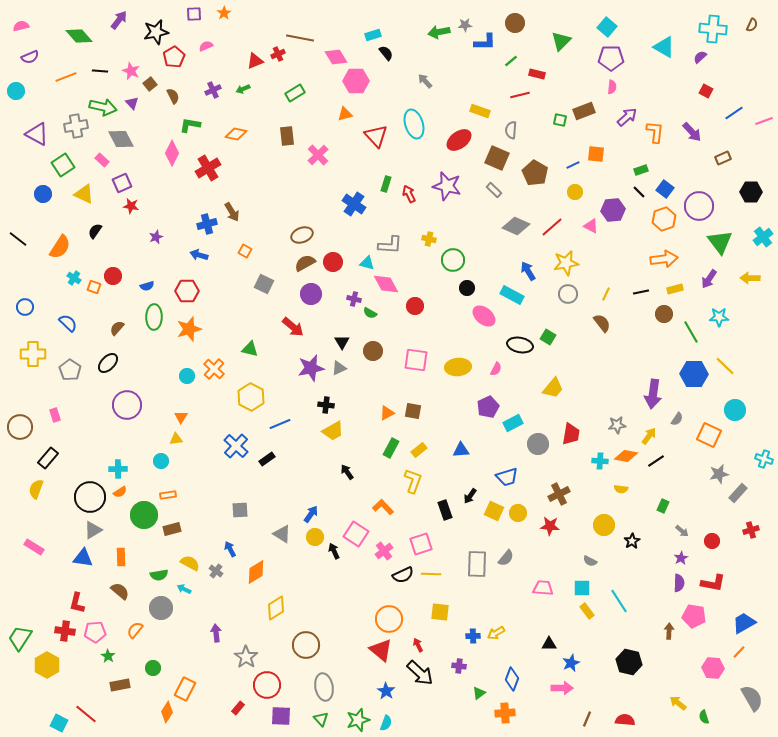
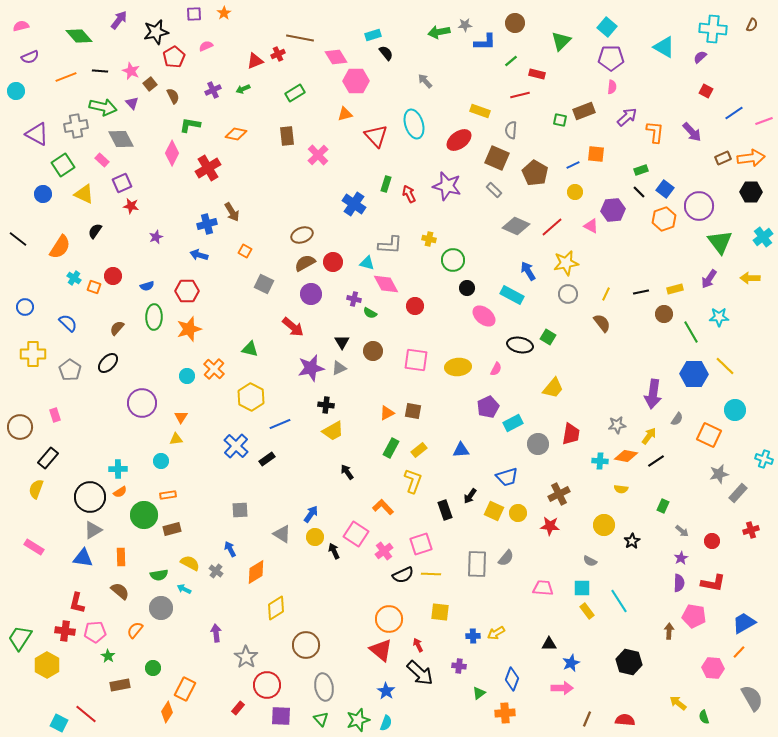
orange arrow at (664, 259): moved 87 px right, 101 px up
purple circle at (127, 405): moved 15 px right, 2 px up
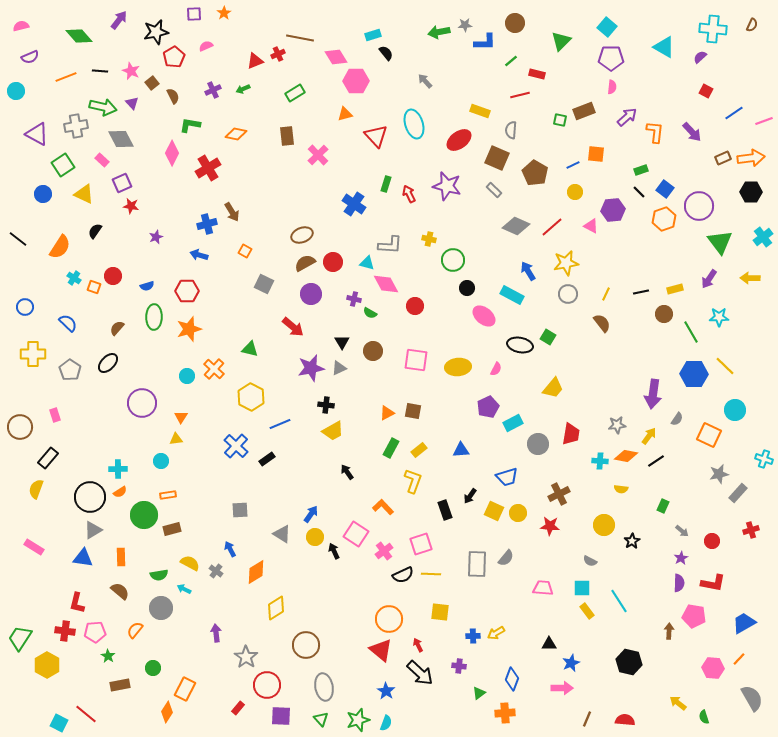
brown square at (150, 84): moved 2 px right, 1 px up
orange line at (739, 652): moved 7 px down
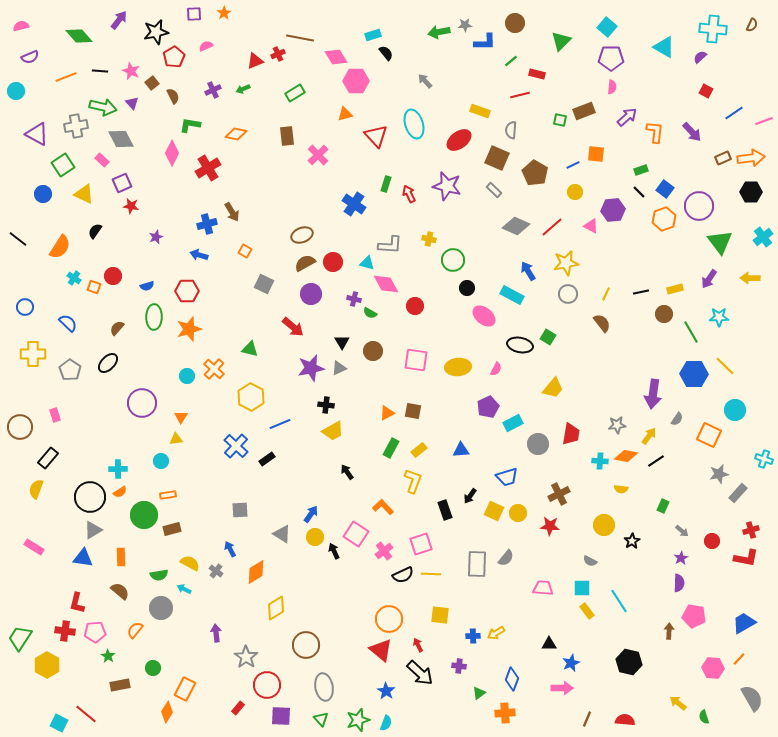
red L-shape at (713, 583): moved 33 px right, 25 px up
yellow square at (440, 612): moved 3 px down
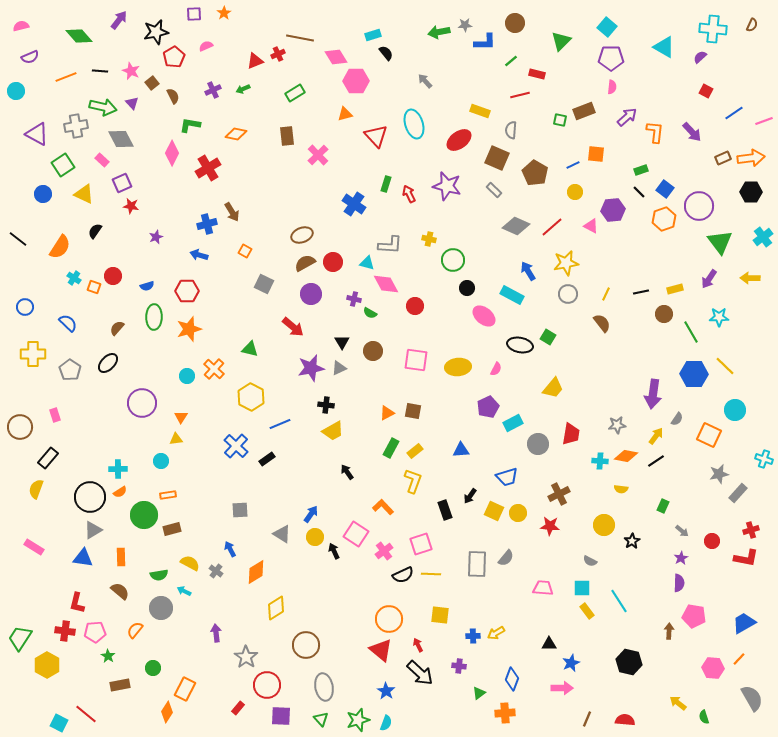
yellow arrow at (649, 436): moved 7 px right
yellow rectangle at (419, 450): moved 4 px left, 1 px down
cyan arrow at (184, 589): moved 2 px down
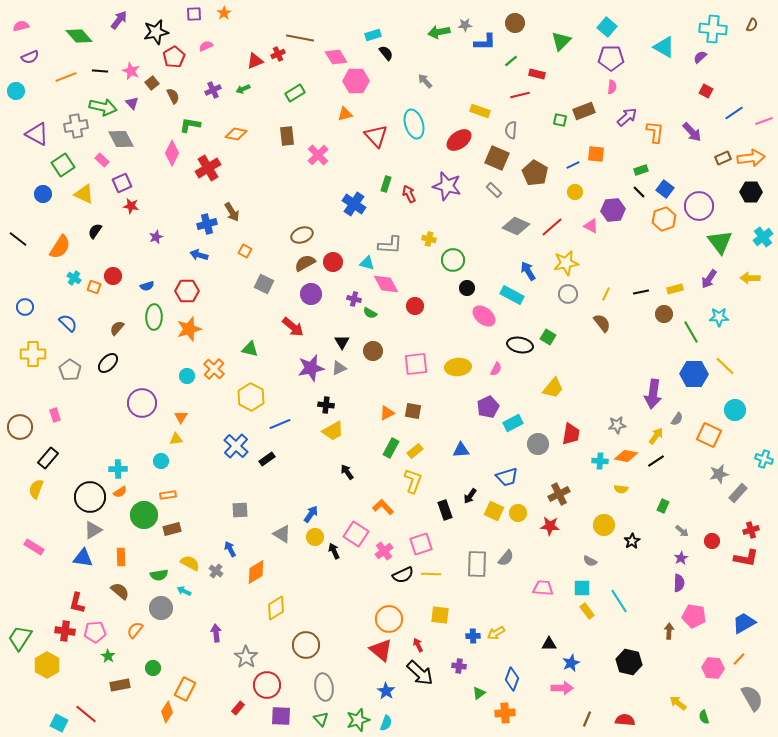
pink square at (416, 360): moved 4 px down; rotated 15 degrees counterclockwise
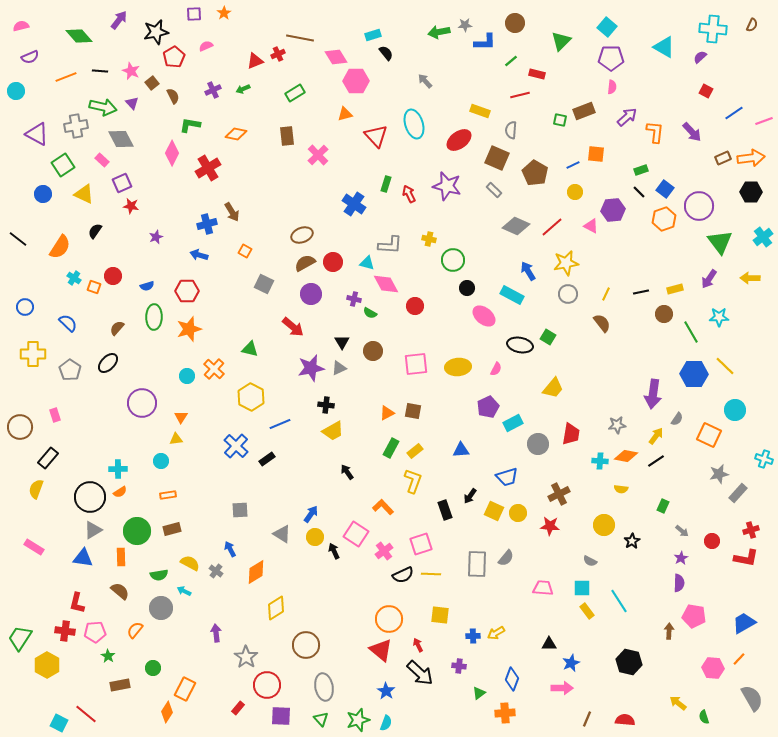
green circle at (144, 515): moved 7 px left, 16 px down
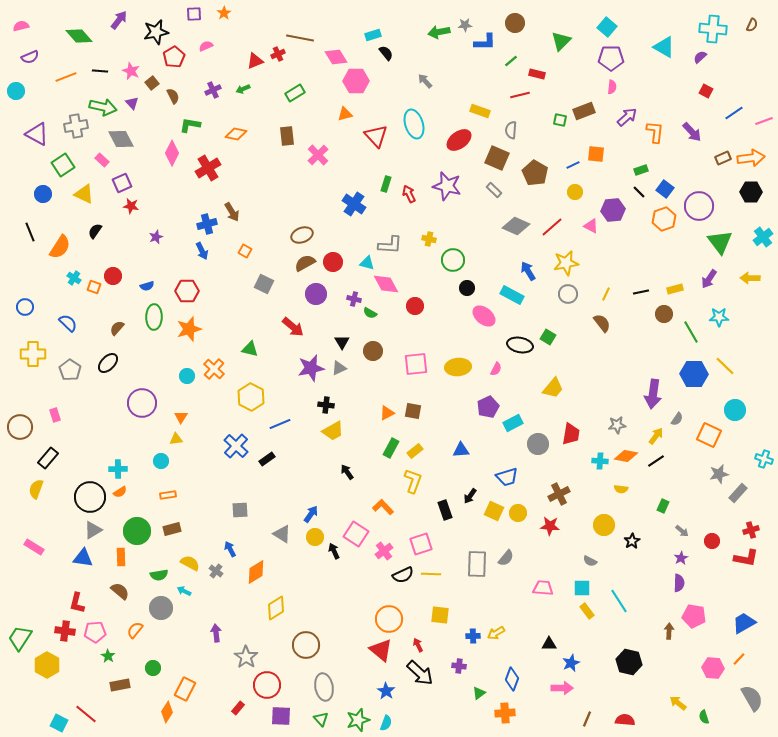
black line at (18, 239): moved 12 px right, 7 px up; rotated 30 degrees clockwise
blue arrow at (199, 255): moved 3 px right, 4 px up; rotated 132 degrees counterclockwise
purple circle at (311, 294): moved 5 px right
